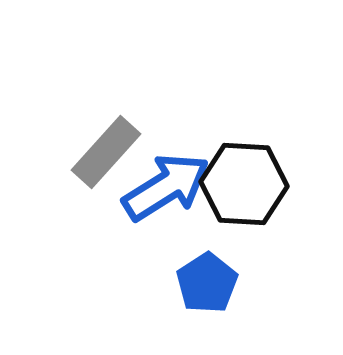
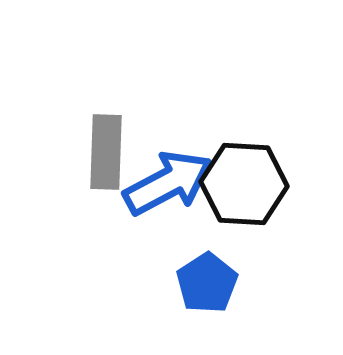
gray rectangle: rotated 40 degrees counterclockwise
blue arrow: moved 2 px right, 4 px up; rotated 4 degrees clockwise
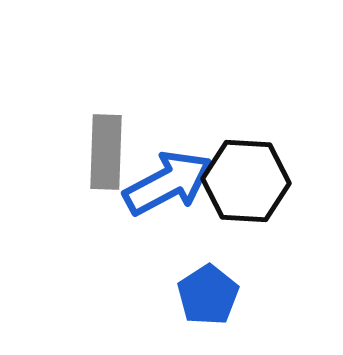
black hexagon: moved 2 px right, 3 px up
blue pentagon: moved 1 px right, 12 px down
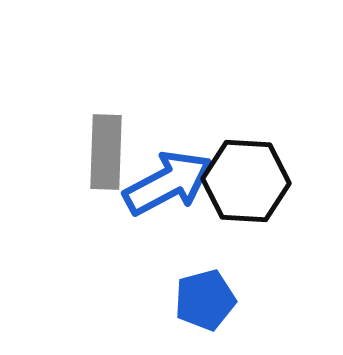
blue pentagon: moved 3 px left, 5 px down; rotated 18 degrees clockwise
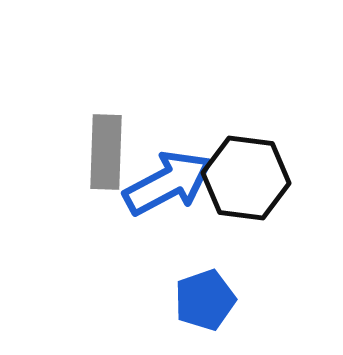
black hexagon: moved 3 px up; rotated 4 degrees clockwise
blue pentagon: rotated 4 degrees counterclockwise
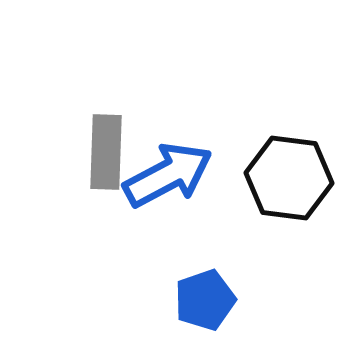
black hexagon: moved 43 px right
blue arrow: moved 8 px up
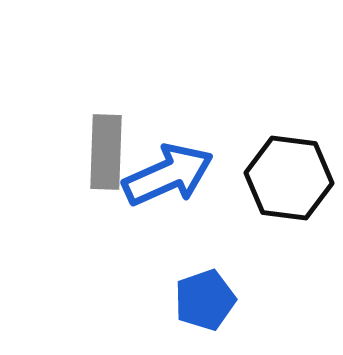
blue arrow: rotated 4 degrees clockwise
